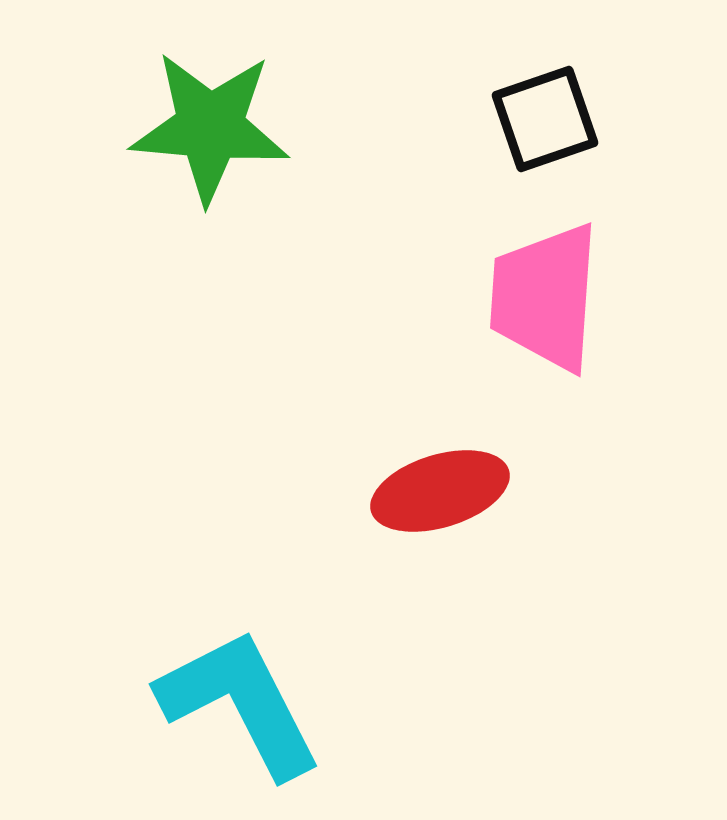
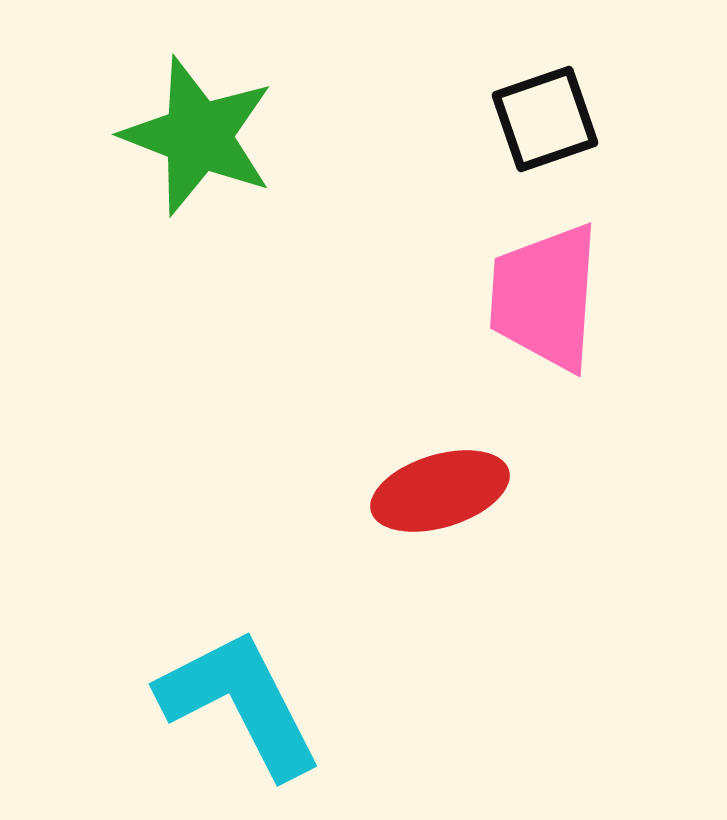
green star: moved 12 px left, 9 px down; rotated 16 degrees clockwise
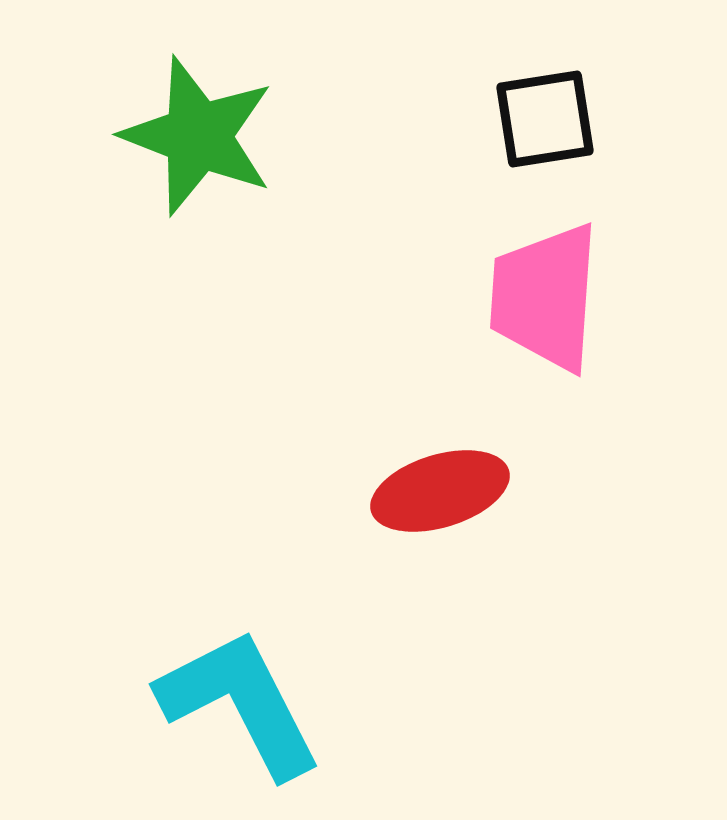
black square: rotated 10 degrees clockwise
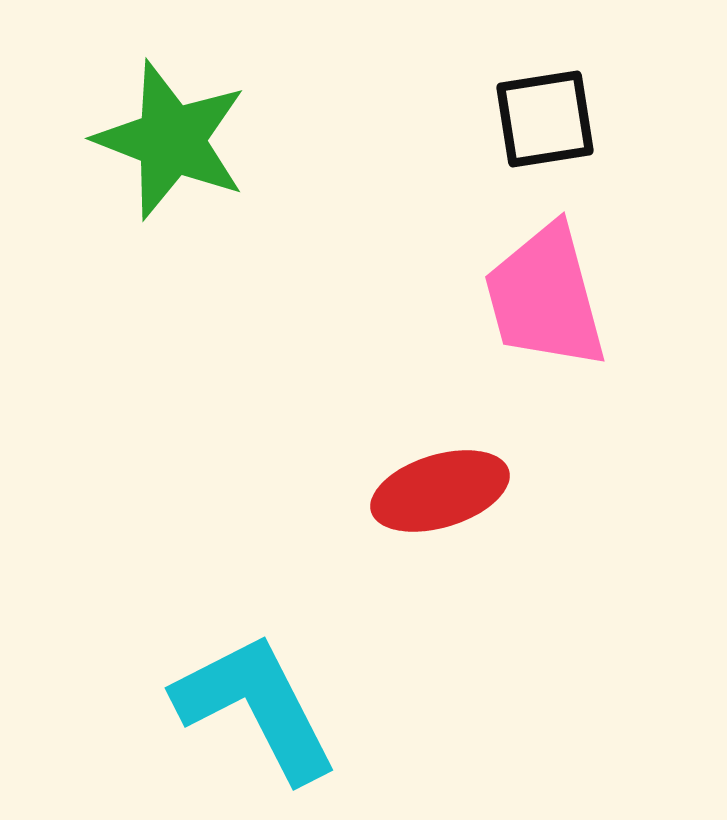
green star: moved 27 px left, 4 px down
pink trapezoid: rotated 19 degrees counterclockwise
cyan L-shape: moved 16 px right, 4 px down
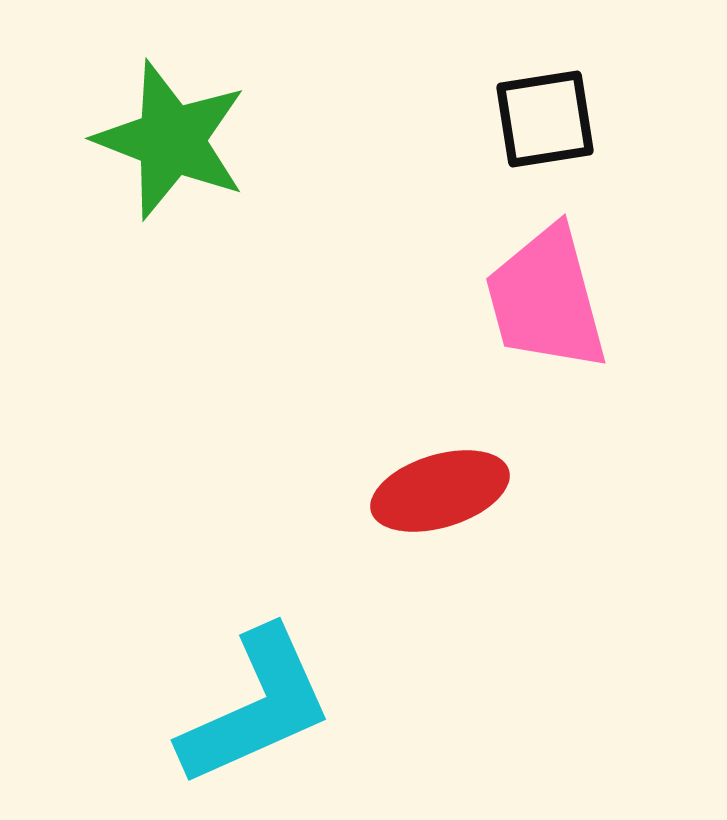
pink trapezoid: moved 1 px right, 2 px down
cyan L-shape: rotated 93 degrees clockwise
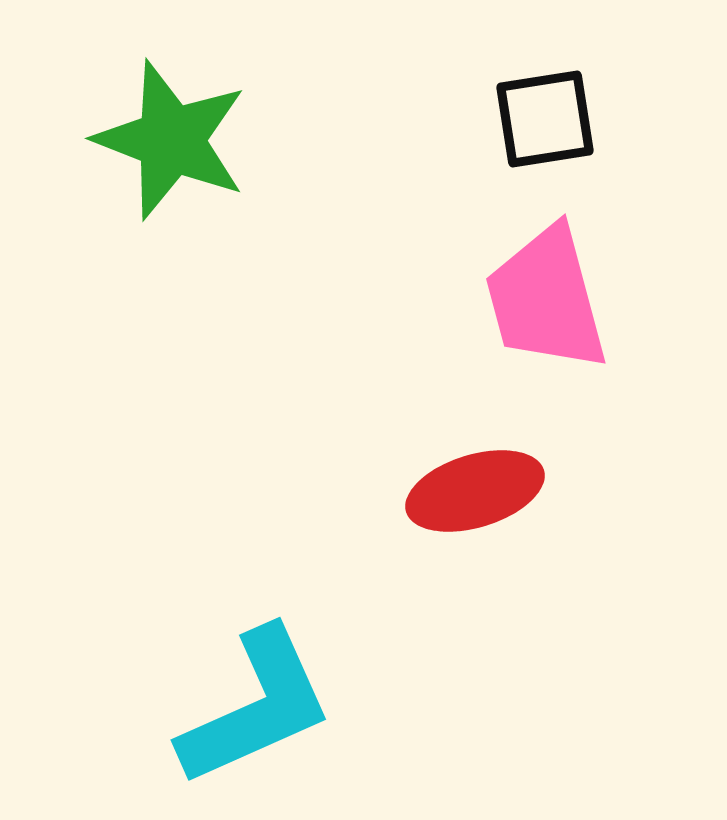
red ellipse: moved 35 px right
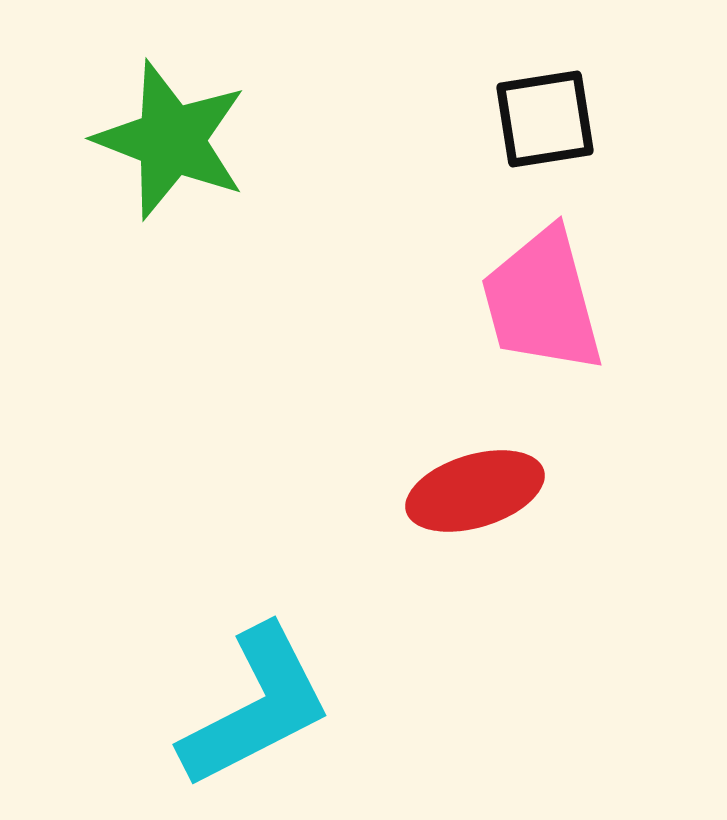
pink trapezoid: moved 4 px left, 2 px down
cyan L-shape: rotated 3 degrees counterclockwise
